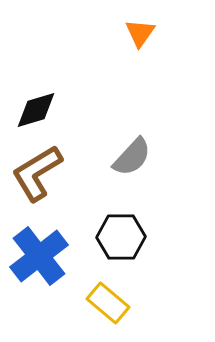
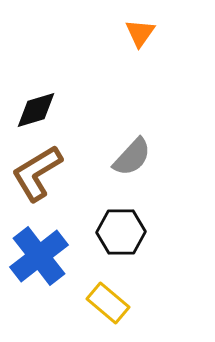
black hexagon: moved 5 px up
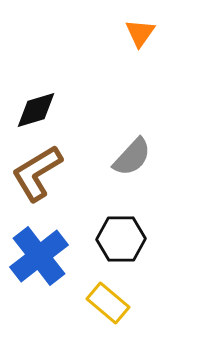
black hexagon: moved 7 px down
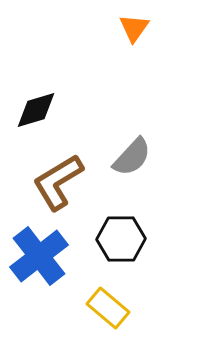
orange triangle: moved 6 px left, 5 px up
brown L-shape: moved 21 px right, 9 px down
yellow rectangle: moved 5 px down
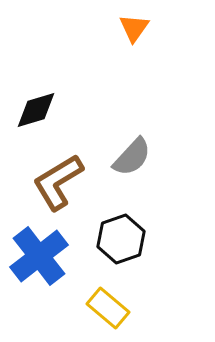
black hexagon: rotated 18 degrees counterclockwise
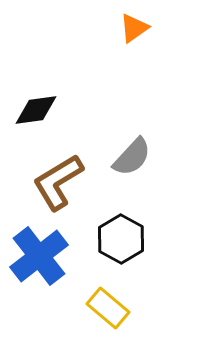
orange triangle: rotated 20 degrees clockwise
black diamond: rotated 9 degrees clockwise
black hexagon: rotated 12 degrees counterclockwise
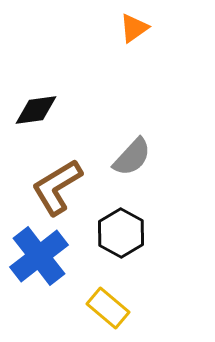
brown L-shape: moved 1 px left, 5 px down
black hexagon: moved 6 px up
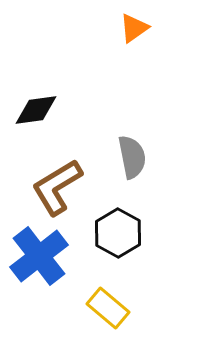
gray semicircle: rotated 54 degrees counterclockwise
black hexagon: moved 3 px left
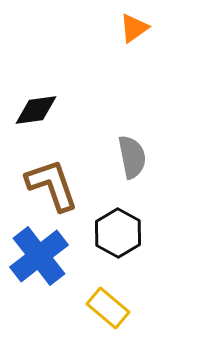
brown L-shape: moved 5 px left, 2 px up; rotated 102 degrees clockwise
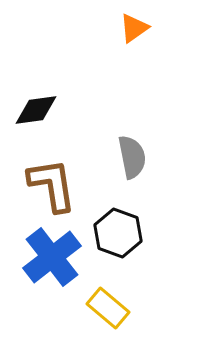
brown L-shape: rotated 10 degrees clockwise
black hexagon: rotated 9 degrees counterclockwise
blue cross: moved 13 px right, 1 px down
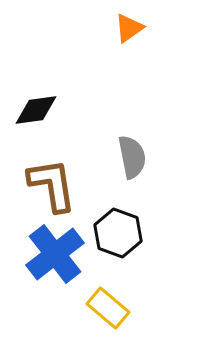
orange triangle: moved 5 px left
blue cross: moved 3 px right, 3 px up
